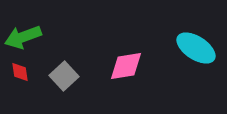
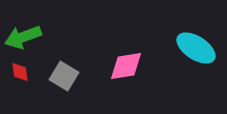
gray square: rotated 16 degrees counterclockwise
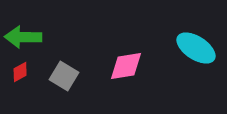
green arrow: rotated 21 degrees clockwise
red diamond: rotated 70 degrees clockwise
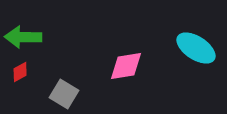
gray square: moved 18 px down
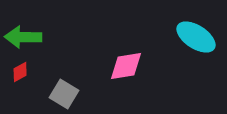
cyan ellipse: moved 11 px up
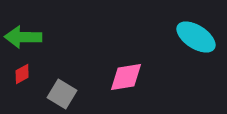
pink diamond: moved 11 px down
red diamond: moved 2 px right, 2 px down
gray square: moved 2 px left
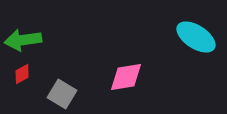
green arrow: moved 3 px down; rotated 9 degrees counterclockwise
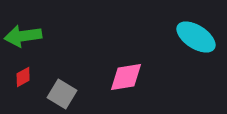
green arrow: moved 4 px up
red diamond: moved 1 px right, 3 px down
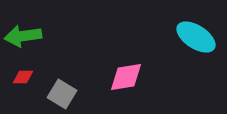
red diamond: rotated 30 degrees clockwise
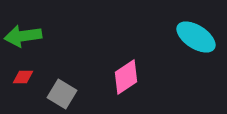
pink diamond: rotated 24 degrees counterclockwise
